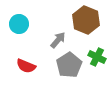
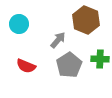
green cross: moved 3 px right, 2 px down; rotated 24 degrees counterclockwise
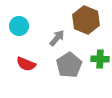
cyan circle: moved 2 px down
gray arrow: moved 1 px left, 2 px up
red semicircle: moved 2 px up
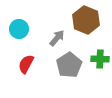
cyan circle: moved 3 px down
red semicircle: rotated 96 degrees clockwise
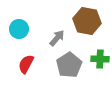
brown hexagon: moved 1 px right, 1 px down; rotated 12 degrees counterclockwise
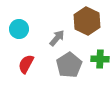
brown hexagon: rotated 16 degrees clockwise
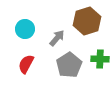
brown hexagon: rotated 16 degrees clockwise
cyan circle: moved 6 px right
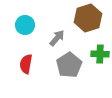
brown hexagon: moved 1 px right, 3 px up
cyan circle: moved 4 px up
green cross: moved 5 px up
red semicircle: rotated 18 degrees counterclockwise
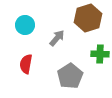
gray pentagon: moved 1 px right, 11 px down
